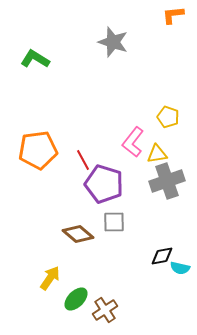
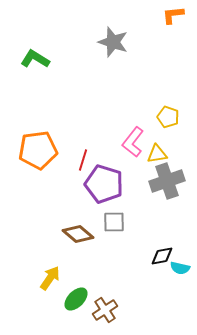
red line: rotated 45 degrees clockwise
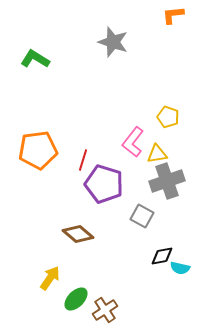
gray square: moved 28 px right, 6 px up; rotated 30 degrees clockwise
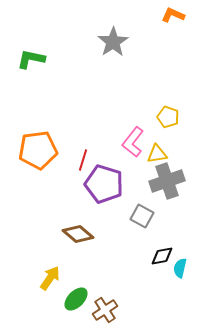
orange L-shape: rotated 30 degrees clockwise
gray star: rotated 20 degrees clockwise
green L-shape: moved 4 px left; rotated 20 degrees counterclockwise
cyan semicircle: rotated 90 degrees clockwise
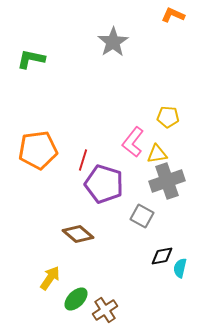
yellow pentagon: rotated 15 degrees counterclockwise
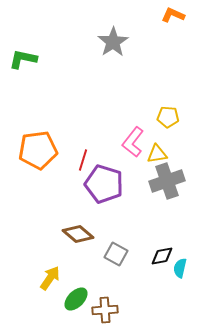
green L-shape: moved 8 px left
gray square: moved 26 px left, 38 px down
brown cross: rotated 30 degrees clockwise
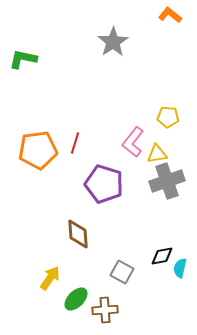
orange L-shape: moved 3 px left; rotated 15 degrees clockwise
red line: moved 8 px left, 17 px up
brown diamond: rotated 44 degrees clockwise
gray square: moved 6 px right, 18 px down
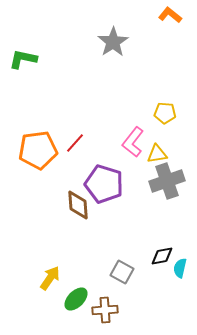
yellow pentagon: moved 3 px left, 4 px up
red line: rotated 25 degrees clockwise
brown diamond: moved 29 px up
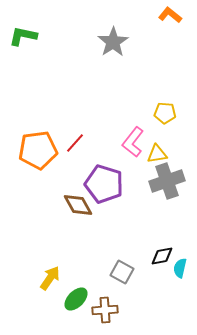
green L-shape: moved 23 px up
brown diamond: rotated 24 degrees counterclockwise
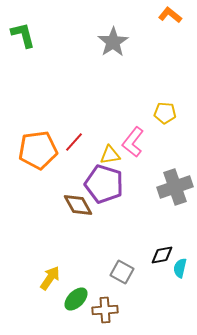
green L-shape: moved 1 px up; rotated 64 degrees clockwise
red line: moved 1 px left, 1 px up
yellow triangle: moved 47 px left, 1 px down
gray cross: moved 8 px right, 6 px down
black diamond: moved 1 px up
